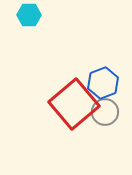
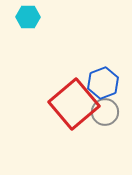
cyan hexagon: moved 1 px left, 2 px down
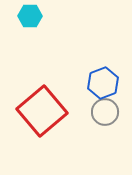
cyan hexagon: moved 2 px right, 1 px up
red square: moved 32 px left, 7 px down
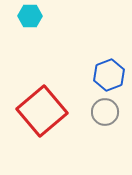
blue hexagon: moved 6 px right, 8 px up
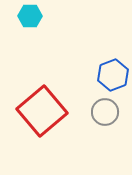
blue hexagon: moved 4 px right
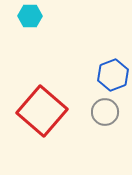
red square: rotated 9 degrees counterclockwise
